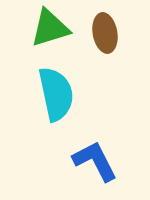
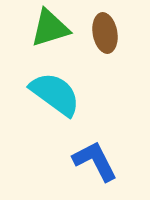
cyan semicircle: moved 1 px left; rotated 42 degrees counterclockwise
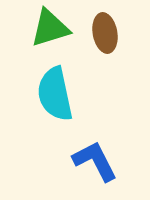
cyan semicircle: rotated 138 degrees counterclockwise
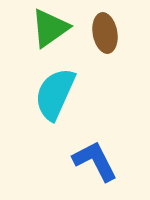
green triangle: rotated 18 degrees counterclockwise
cyan semicircle: rotated 36 degrees clockwise
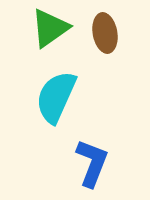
cyan semicircle: moved 1 px right, 3 px down
blue L-shape: moved 3 px left, 2 px down; rotated 48 degrees clockwise
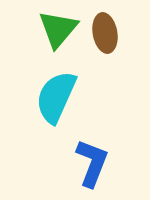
green triangle: moved 8 px right, 1 px down; rotated 15 degrees counterclockwise
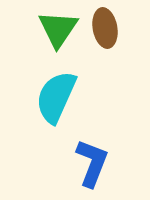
green triangle: rotated 6 degrees counterclockwise
brown ellipse: moved 5 px up
